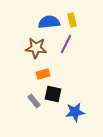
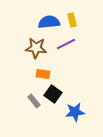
purple line: rotated 36 degrees clockwise
orange rectangle: rotated 24 degrees clockwise
black square: rotated 24 degrees clockwise
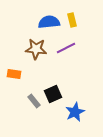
purple line: moved 4 px down
brown star: moved 1 px down
orange rectangle: moved 29 px left
black square: rotated 30 degrees clockwise
blue star: rotated 18 degrees counterclockwise
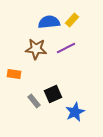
yellow rectangle: rotated 56 degrees clockwise
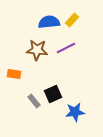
brown star: moved 1 px right, 1 px down
blue star: rotated 18 degrees clockwise
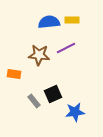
yellow rectangle: rotated 48 degrees clockwise
brown star: moved 2 px right, 5 px down
